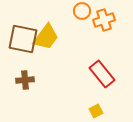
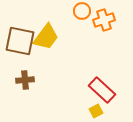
brown square: moved 3 px left, 2 px down
red rectangle: moved 16 px down; rotated 8 degrees counterclockwise
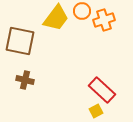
yellow trapezoid: moved 10 px right, 19 px up
brown cross: rotated 18 degrees clockwise
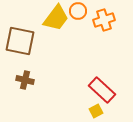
orange circle: moved 4 px left
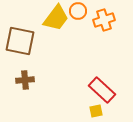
brown cross: rotated 18 degrees counterclockwise
yellow square: rotated 16 degrees clockwise
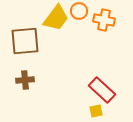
orange circle: moved 1 px right
orange cross: rotated 30 degrees clockwise
brown square: moved 5 px right; rotated 16 degrees counterclockwise
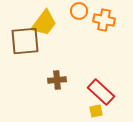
yellow trapezoid: moved 12 px left, 5 px down
brown cross: moved 32 px right
red rectangle: moved 1 px left, 2 px down
